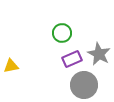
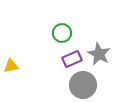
gray circle: moved 1 px left
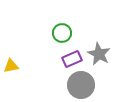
gray circle: moved 2 px left
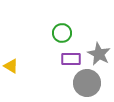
purple rectangle: moved 1 px left; rotated 24 degrees clockwise
yellow triangle: rotated 42 degrees clockwise
gray circle: moved 6 px right, 2 px up
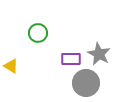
green circle: moved 24 px left
gray circle: moved 1 px left
